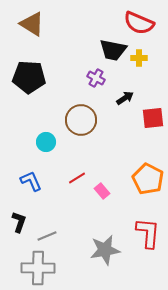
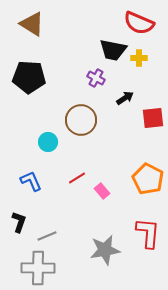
cyan circle: moved 2 px right
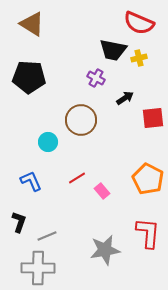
yellow cross: rotated 14 degrees counterclockwise
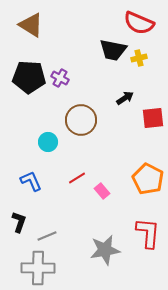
brown triangle: moved 1 px left, 1 px down
purple cross: moved 36 px left
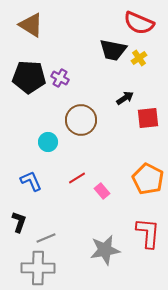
yellow cross: rotated 21 degrees counterclockwise
red square: moved 5 px left
gray line: moved 1 px left, 2 px down
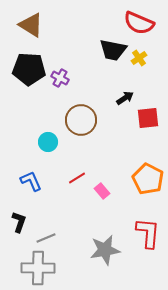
black pentagon: moved 8 px up
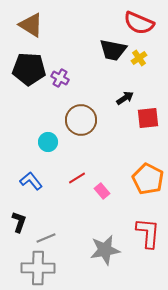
blue L-shape: rotated 15 degrees counterclockwise
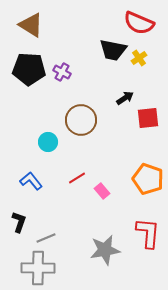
purple cross: moved 2 px right, 6 px up
orange pentagon: rotated 8 degrees counterclockwise
